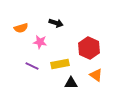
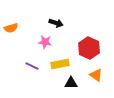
orange semicircle: moved 10 px left
pink star: moved 5 px right
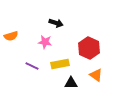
orange semicircle: moved 8 px down
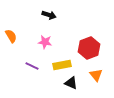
black arrow: moved 7 px left, 8 px up
orange semicircle: rotated 104 degrees counterclockwise
red hexagon: rotated 15 degrees clockwise
yellow rectangle: moved 2 px right, 1 px down
orange triangle: rotated 16 degrees clockwise
black triangle: rotated 24 degrees clockwise
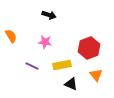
black triangle: moved 1 px down
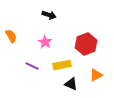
pink star: rotated 24 degrees clockwise
red hexagon: moved 3 px left, 4 px up
orange triangle: rotated 40 degrees clockwise
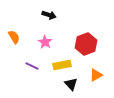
orange semicircle: moved 3 px right, 1 px down
black triangle: rotated 24 degrees clockwise
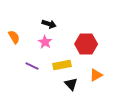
black arrow: moved 9 px down
red hexagon: rotated 20 degrees clockwise
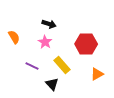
yellow rectangle: rotated 60 degrees clockwise
orange triangle: moved 1 px right, 1 px up
black triangle: moved 19 px left
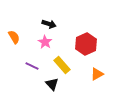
red hexagon: rotated 25 degrees counterclockwise
